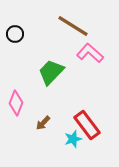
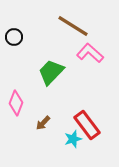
black circle: moved 1 px left, 3 px down
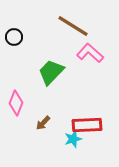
red rectangle: rotated 56 degrees counterclockwise
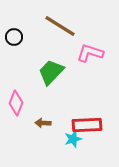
brown line: moved 13 px left
pink L-shape: rotated 24 degrees counterclockwise
brown arrow: rotated 49 degrees clockwise
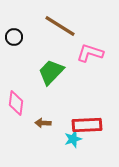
pink diamond: rotated 15 degrees counterclockwise
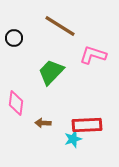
black circle: moved 1 px down
pink L-shape: moved 3 px right, 2 px down
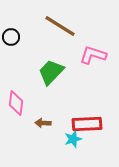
black circle: moved 3 px left, 1 px up
red rectangle: moved 1 px up
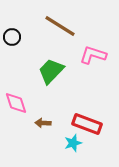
black circle: moved 1 px right
green trapezoid: moved 1 px up
pink diamond: rotated 25 degrees counterclockwise
red rectangle: rotated 24 degrees clockwise
cyan star: moved 4 px down
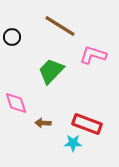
cyan star: rotated 18 degrees clockwise
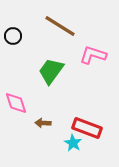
black circle: moved 1 px right, 1 px up
green trapezoid: rotated 8 degrees counterclockwise
red rectangle: moved 4 px down
cyan star: rotated 30 degrees clockwise
